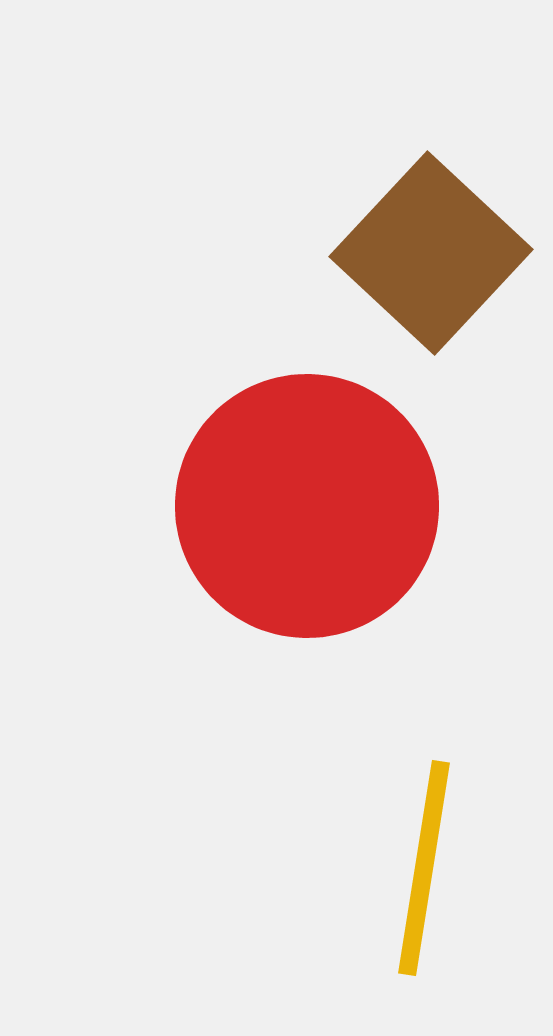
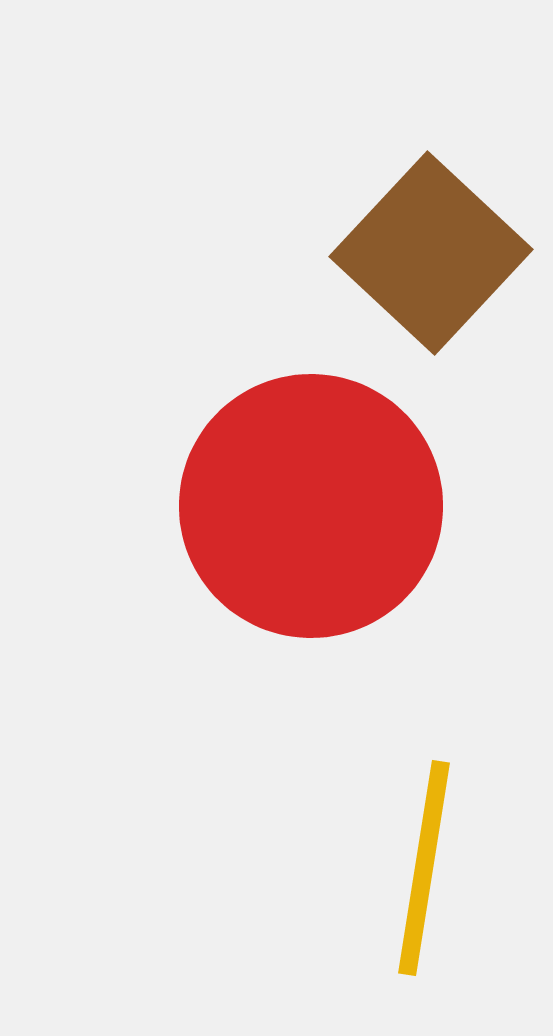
red circle: moved 4 px right
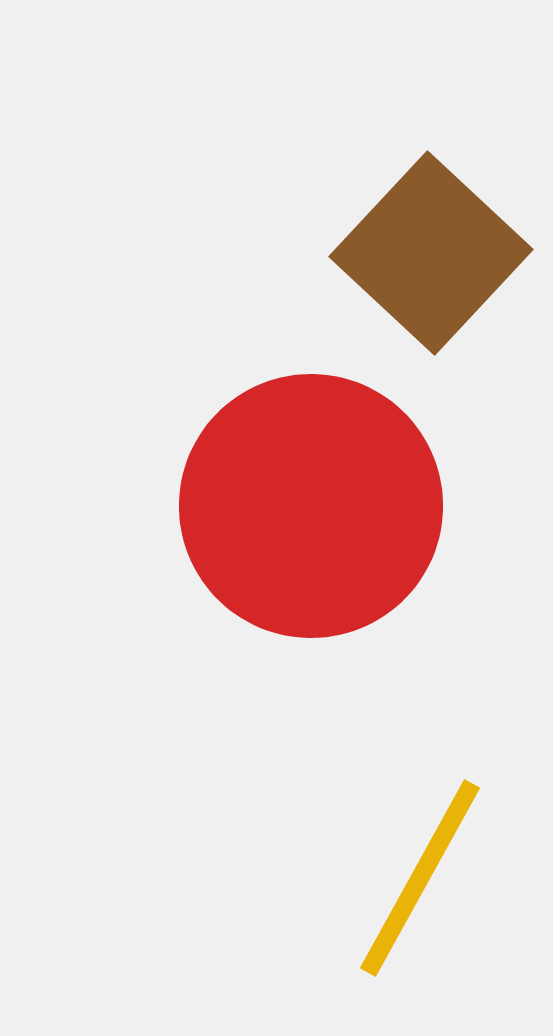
yellow line: moved 4 px left, 10 px down; rotated 20 degrees clockwise
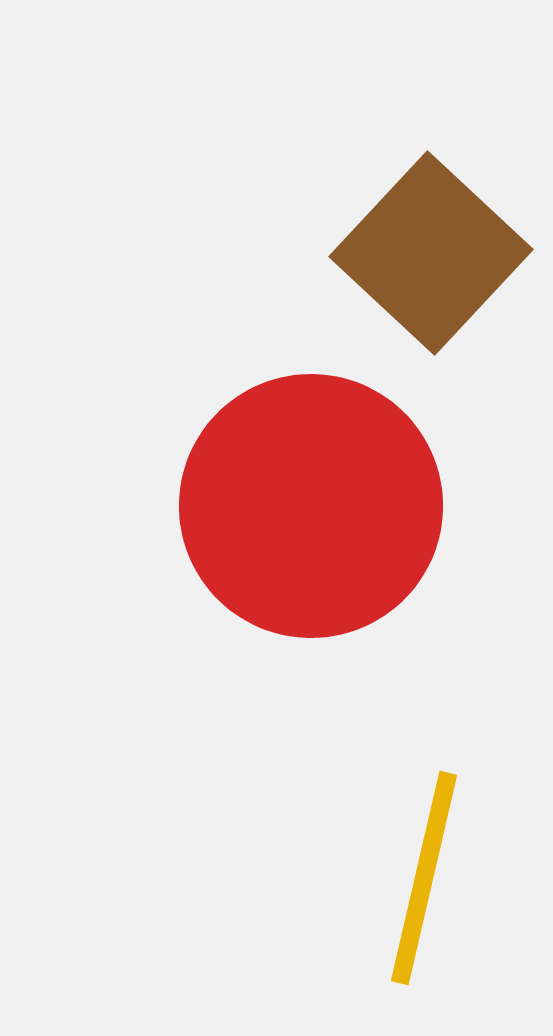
yellow line: moved 4 px right; rotated 16 degrees counterclockwise
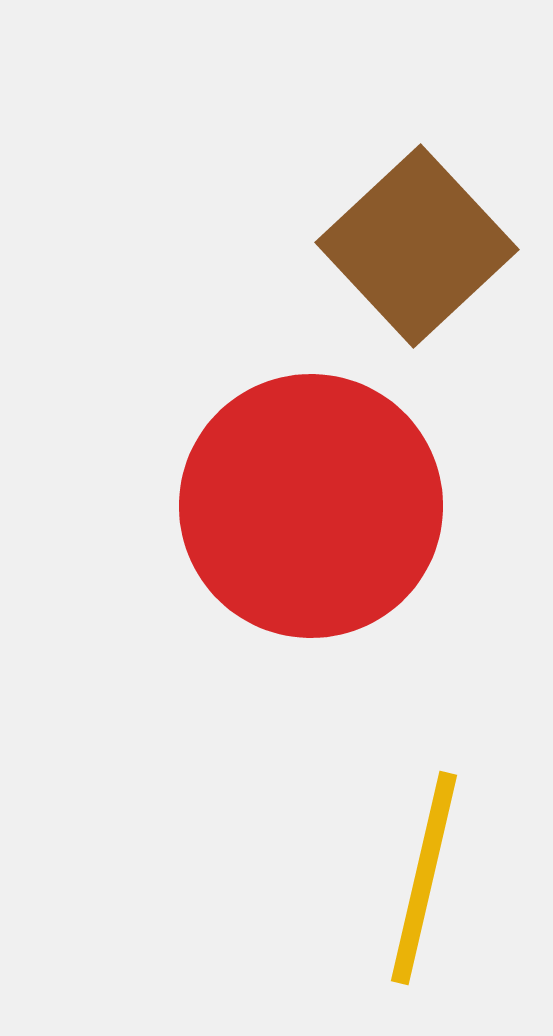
brown square: moved 14 px left, 7 px up; rotated 4 degrees clockwise
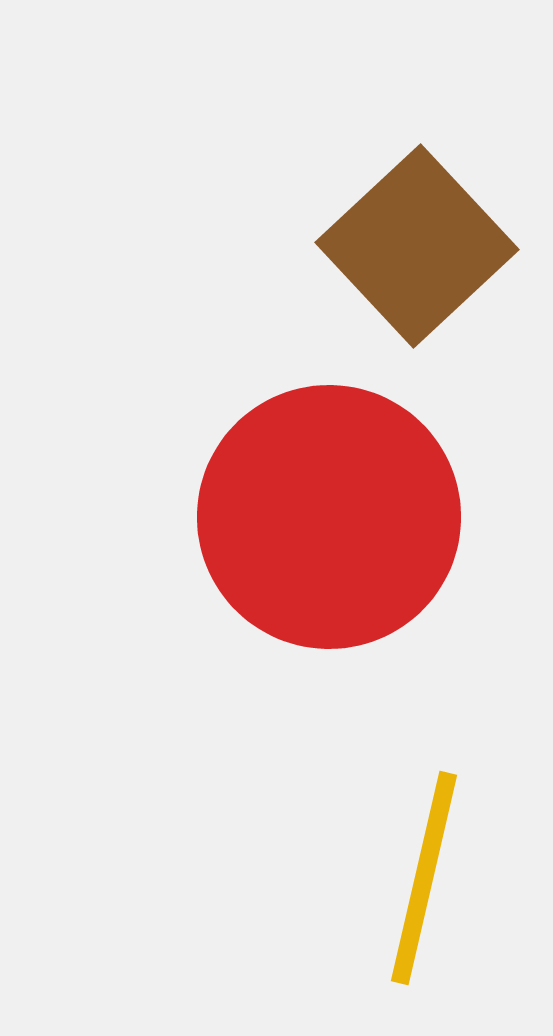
red circle: moved 18 px right, 11 px down
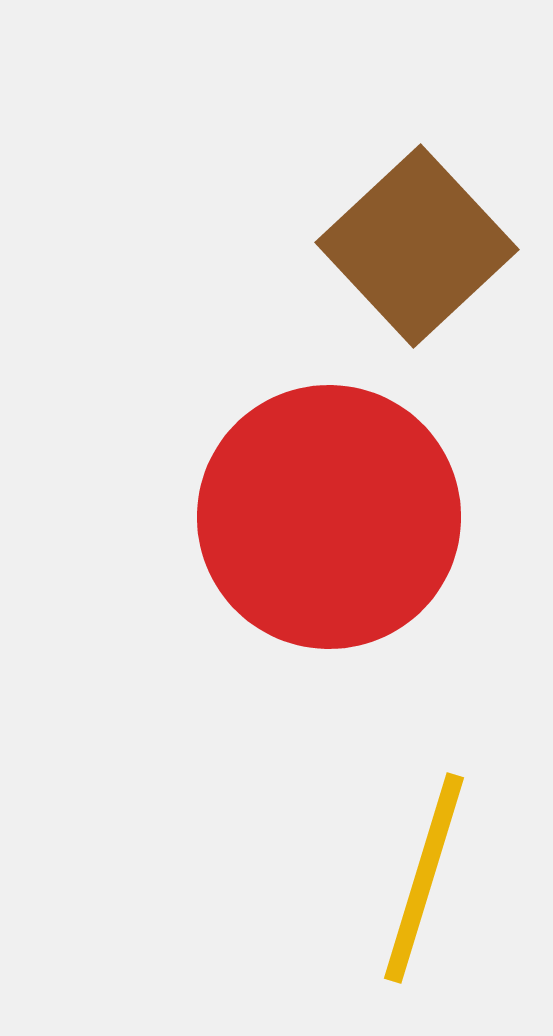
yellow line: rotated 4 degrees clockwise
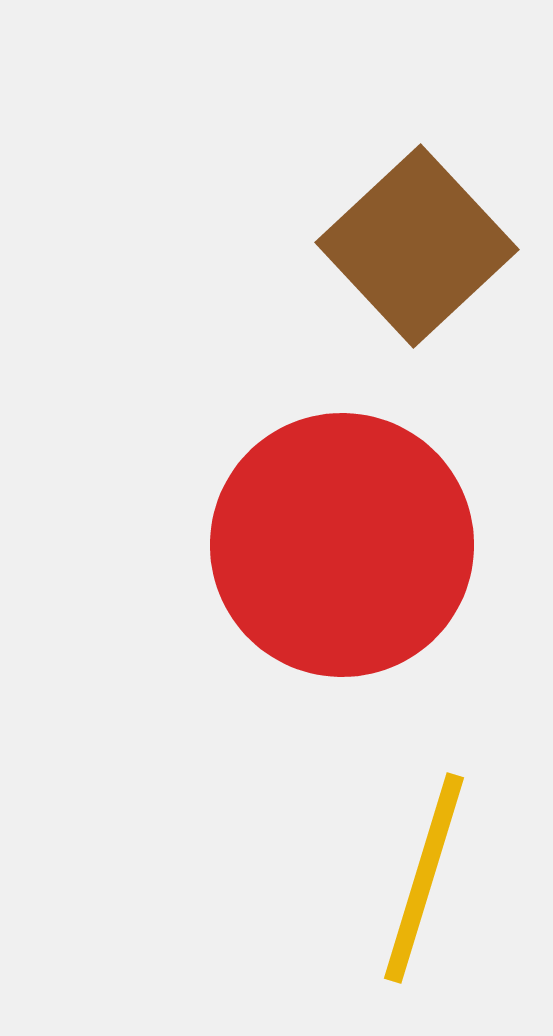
red circle: moved 13 px right, 28 px down
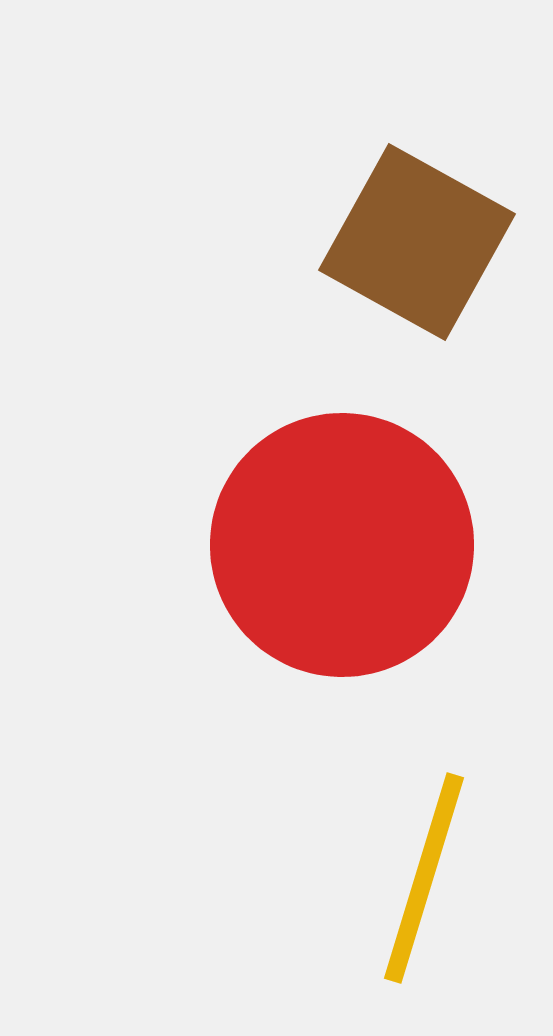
brown square: moved 4 px up; rotated 18 degrees counterclockwise
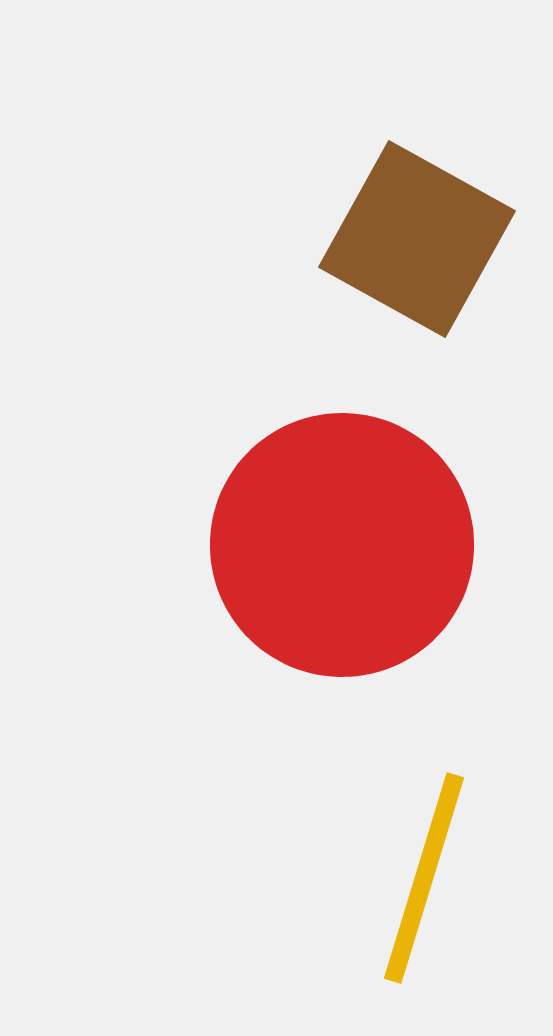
brown square: moved 3 px up
